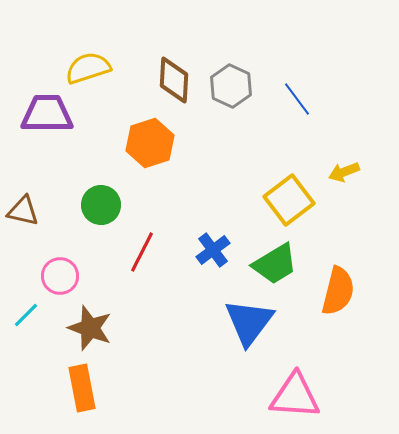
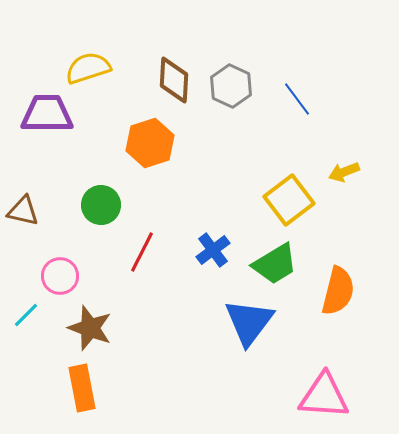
pink triangle: moved 29 px right
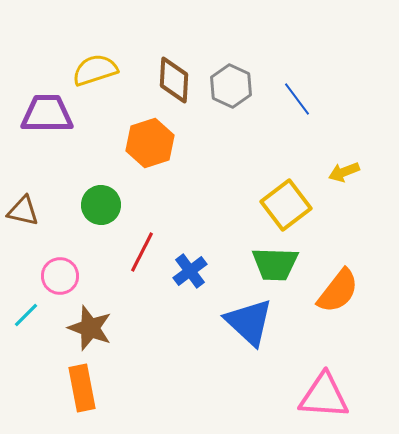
yellow semicircle: moved 7 px right, 2 px down
yellow square: moved 3 px left, 5 px down
blue cross: moved 23 px left, 21 px down
green trapezoid: rotated 33 degrees clockwise
orange semicircle: rotated 24 degrees clockwise
blue triangle: rotated 24 degrees counterclockwise
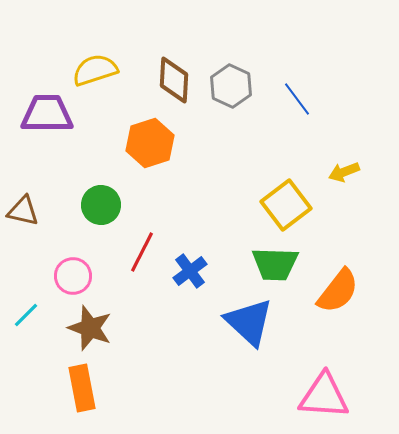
pink circle: moved 13 px right
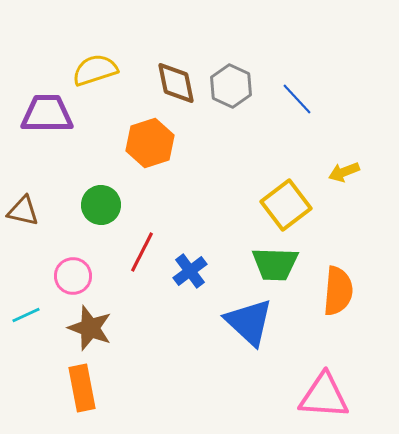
brown diamond: moved 2 px right, 3 px down; rotated 15 degrees counterclockwise
blue line: rotated 6 degrees counterclockwise
orange semicircle: rotated 33 degrees counterclockwise
cyan line: rotated 20 degrees clockwise
